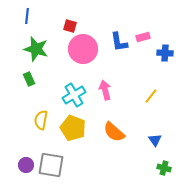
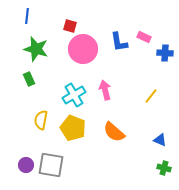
pink rectangle: moved 1 px right; rotated 40 degrees clockwise
blue triangle: moved 5 px right; rotated 32 degrees counterclockwise
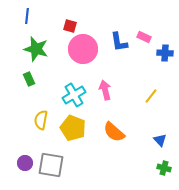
blue triangle: rotated 24 degrees clockwise
purple circle: moved 1 px left, 2 px up
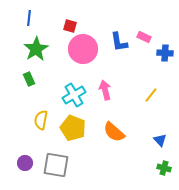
blue line: moved 2 px right, 2 px down
green star: rotated 25 degrees clockwise
yellow line: moved 1 px up
gray square: moved 5 px right
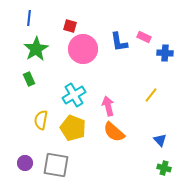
pink arrow: moved 3 px right, 16 px down
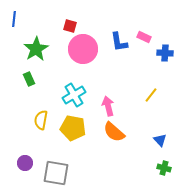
blue line: moved 15 px left, 1 px down
yellow pentagon: rotated 10 degrees counterclockwise
gray square: moved 8 px down
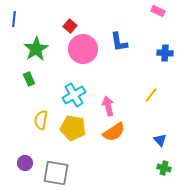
red square: rotated 24 degrees clockwise
pink rectangle: moved 14 px right, 26 px up
orange semicircle: rotated 75 degrees counterclockwise
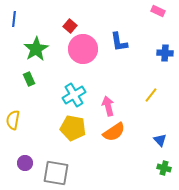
yellow semicircle: moved 28 px left
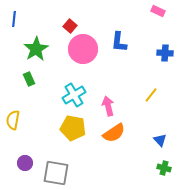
blue L-shape: rotated 15 degrees clockwise
orange semicircle: moved 1 px down
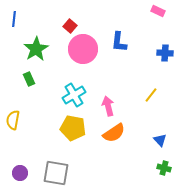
purple circle: moved 5 px left, 10 px down
